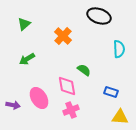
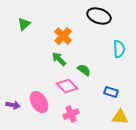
green arrow: moved 32 px right; rotated 77 degrees clockwise
pink diamond: rotated 35 degrees counterclockwise
pink ellipse: moved 4 px down
pink cross: moved 4 px down
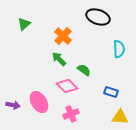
black ellipse: moved 1 px left, 1 px down
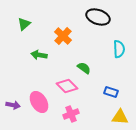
green arrow: moved 20 px left, 4 px up; rotated 35 degrees counterclockwise
green semicircle: moved 2 px up
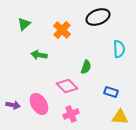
black ellipse: rotated 40 degrees counterclockwise
orange cross: moved 1 px left, 6 px up
green semicircle: moved 2 px right, 1 px up; rotated 72 degrees clockwise
pink ellipse: moved 2 px down
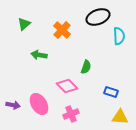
cyan semicircle: moved 13 px up
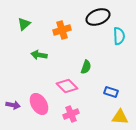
orange cross: rotated 30 degrees clockwise
